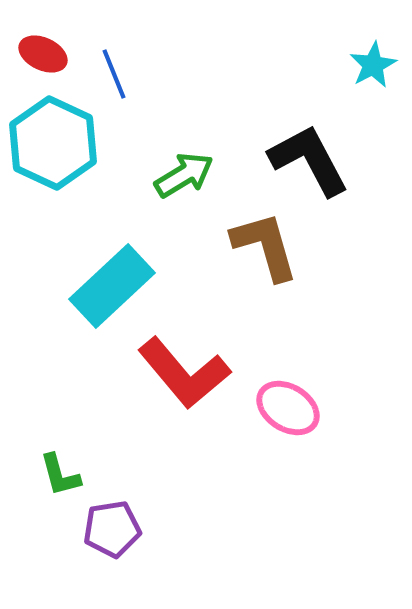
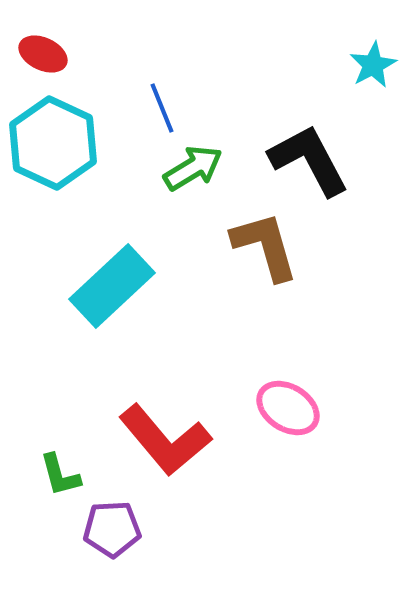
blue line: moved 48 px right, 34 px down
green arrow: moved 9 px right, 7 px up
red L-shape: moved 19 px left, 67 px down
purple pentagon: rotated 6 degrees clockwise
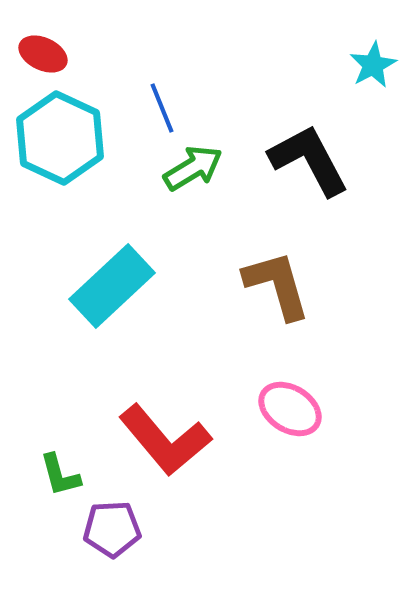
cyan hexagon: moved 7 px right, 5 px up
brown L-shape: moved 12 px right, 39 px down
pink ellipse: moved 2 px right, 1 px down
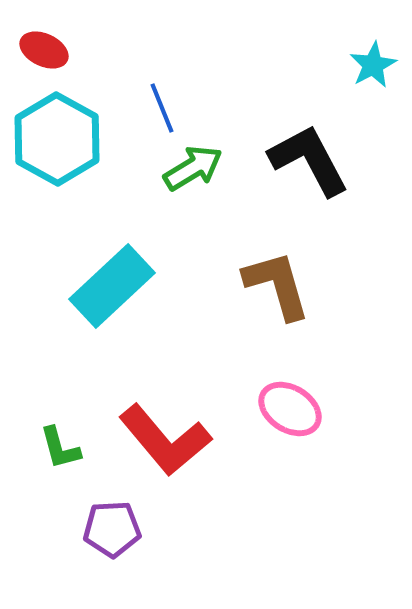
red ellipse: moved 1 px right, 4 px up
cyan hexagon: moved 3 px left, 1 px down; rotated 4 degrees clockwise
green L-shape: moved 27 px up
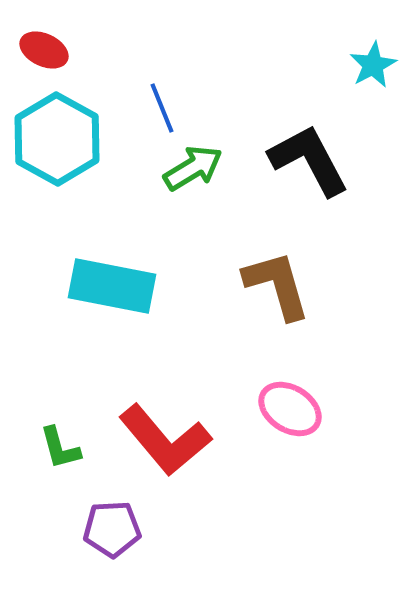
cyan rectangle: rotated 54 degrees clockwise
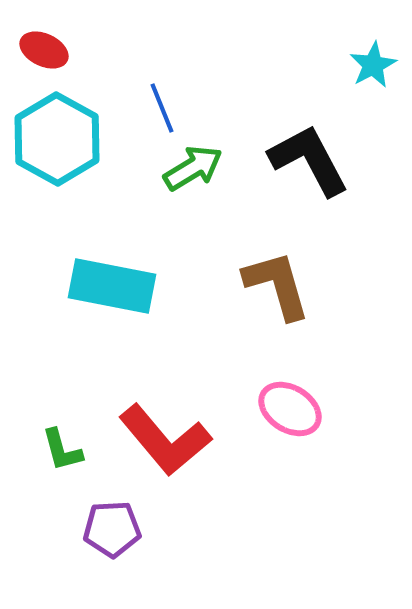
green L-shape: moved 2 px right, 2 px down
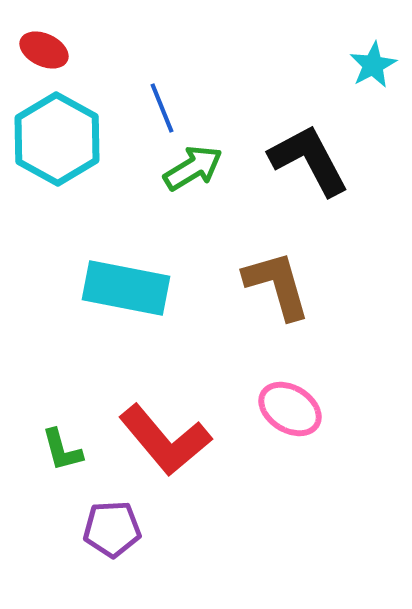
cyan rectangle: moved 14 px right, 2 px down
